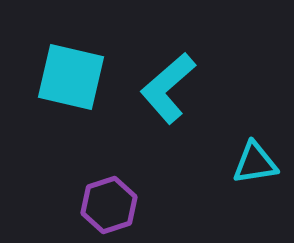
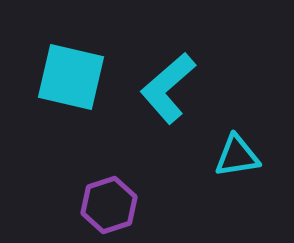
cyan triangle: moved 18 px left, 7 px up
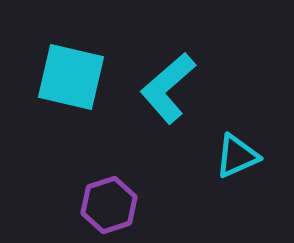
cyan triangle: rotated 15 degrees counterclockwise
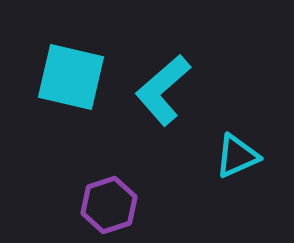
cyan L-shape: moved 5 px left, 2 px down
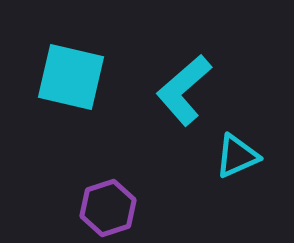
cyan L-shape: moved 21 px right
purple hexagon: moved 1 px left, 3 px down
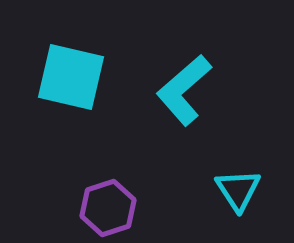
cyan triangle: moved 1 px right, 34 px down; rotated 39 degrees counterclockwise
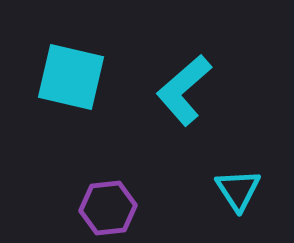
purple hexagon: rotated 12 degrees clockwise
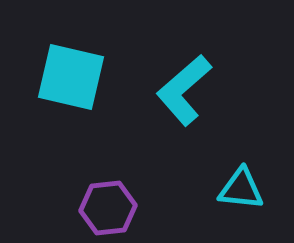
cyan triangle: moved 3 px right, 1 px up; rotated 51 degrees counterclockwise
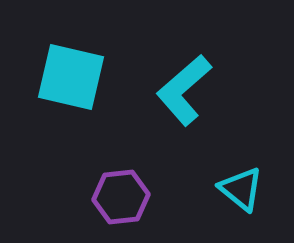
cyan triangle: rotated 33 degrees clockwise
purple hexagon: moved 13 px right, 11 px up
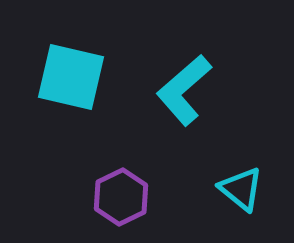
purple hexagon: rotated 20 degrees counterclockwise
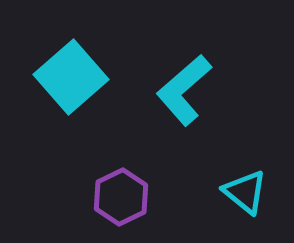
cyan square: rotated 36 degrees clockwise
cyan triangle: moved 4 px right, 3 px down
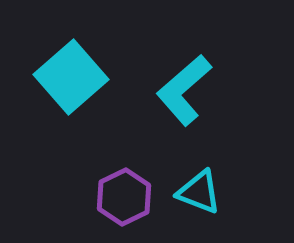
cyan triangle: moved 46 px left; rotated 18 degrees counterclockwise
purple hexagon: moved 3 px right
